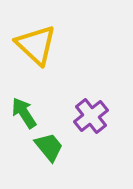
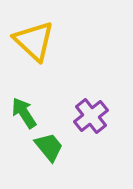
yellow triangle: moved 2 px left, 4 px up
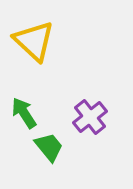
purple cross: moved 1 px left, 1 px down
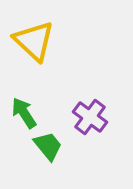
purple cross: rotated 16 degrees counterclockwise
green trapezoid: moved 1 px left, 1 px up
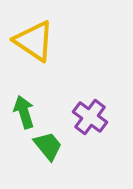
yellow triangle: rotated 9 degrees counterclockwise
green arrow: moved 1 px up; rotated 16 degrees clockwise
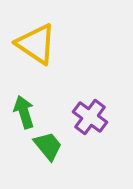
yellow triangle: moved 2 px right, 3 px down
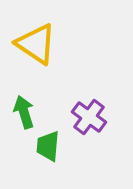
purple cross: moved 1 px left
green trapezoid: rotated 136 degrees counterclockwise
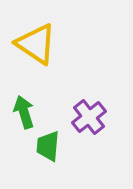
purple cross: rotated 16 degrees clockwise
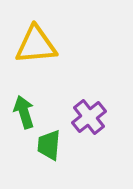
yellow triangle: moved 1 px down; rotated 39 degrees counterclockwise
green trapezoid: moved 1 px right, 1 px up
